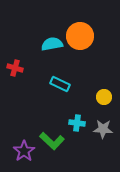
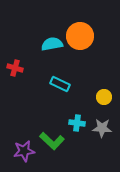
gray star: moved 1 px left, 1 px up
purple star: rotated 25 degrees clockwise
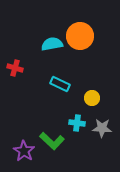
yellow circle: moved 12 px left, 1 px down
purple star: rotated 30 degrees counterclockwise
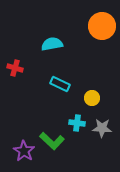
orange circle: moved 22 px right, 10 px up
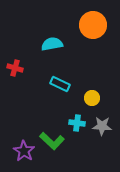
orange circle: moved 9 px left, 1 px up
gray star: moved 2 px up
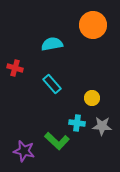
cyan rectangle: moved 8 px left; rotated 24 degrees clockwise
green L-shape: moved 5 px right
purple star: rotated 20 degrees counterclockwise
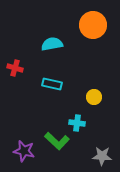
cyan rectangle: rotated 36 degrees counterclockwise
yellow circle: moved 2 px right, 1 px up
gray star: moved 30 px down
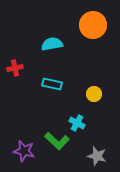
red cross: rotated 28 degrees counterclockwise
yellow circle: moved 3 px up
cyan cross: rotated 21 degrees clockwise
gray star: moved 5 px left; rotated 12 degrees clockwise
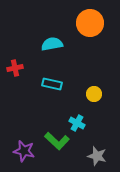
orange circle: moved 3 px left, 2 px up
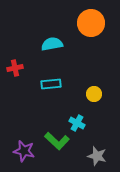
orange circle: moved 1 px right
cyan rectangle: moved 1 px left; rotated 18 degrees counterclockwise
